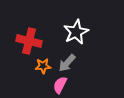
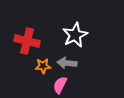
white star: moved 1 px left, 3 px down
red cross: moved 2 px left
gray arrow: rotated 54 degrees clockwise
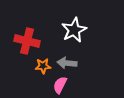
white star: moved 1 px left, 5 px up
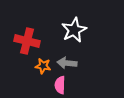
orange star: rotated 14 degrees clockwise
pink semicircle: rotated 24 degrees counterclockwise
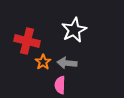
orange star: moved 4 px up; rotated 28 degrees clockwise
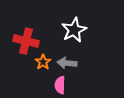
red cross: moved 1 px left
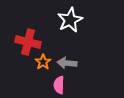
white star: moved 4 px left, 10 px up
red cross: moved 2 px right, 1 px down
pink semicircle: moved 1 px left
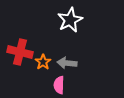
red cross: moved 8 px left, 10 px down
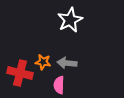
red cross: moved 21 px down
orange star: rotated 28 degrees counterclockwise
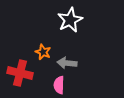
orange star: moved 10 px up; rotated 14 degrees clockwise
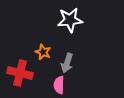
white star: rotated 20 degrees clockwise
gray arrow: rotated 78 degrees counterclockwise
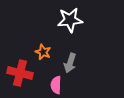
gray arrow: moved 3 px right
pink semicircle: moved 3 px left
